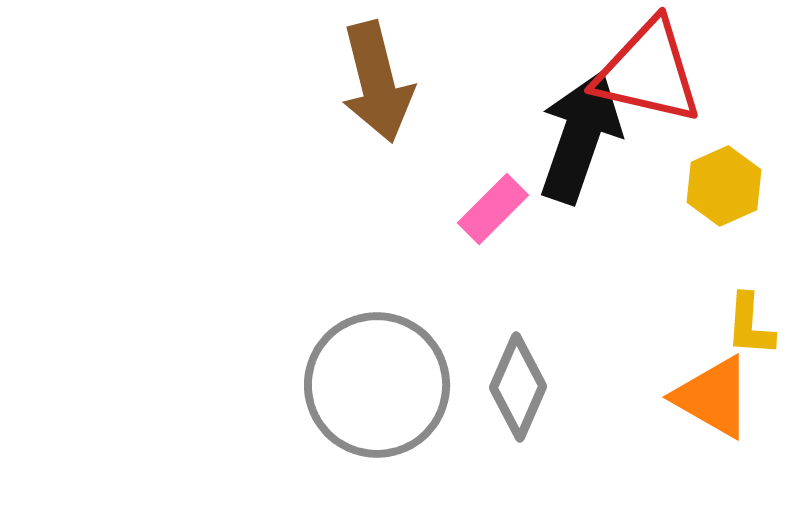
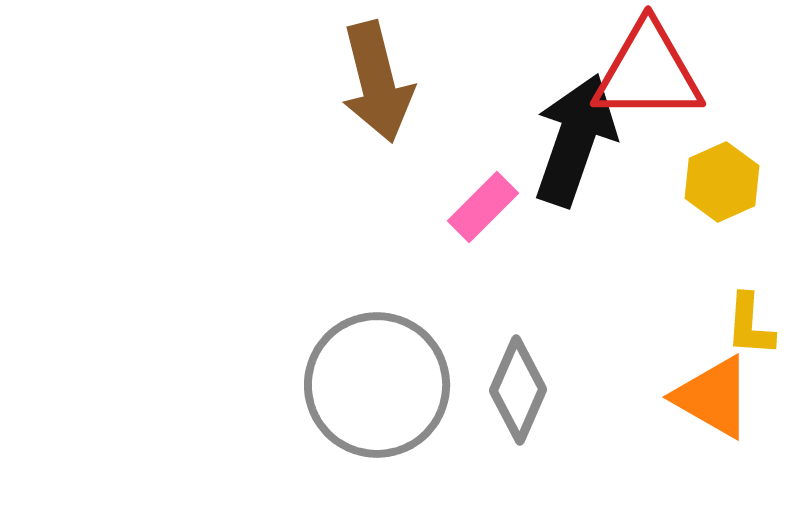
red triangle: rotated 13 degrees counterclockwise
black arrow: moved 5 px left, 3 px down
yellow hexagon: moved 2 px left, 4 px up
pink rectangle: moved 10 px left, 2 px up
gray diamond: moved 3 px down
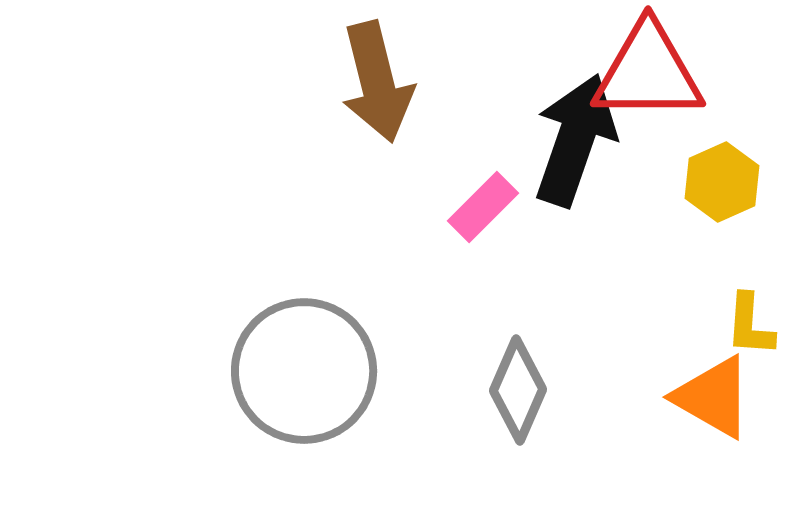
gray circle: moved 73 px left, 14 px up
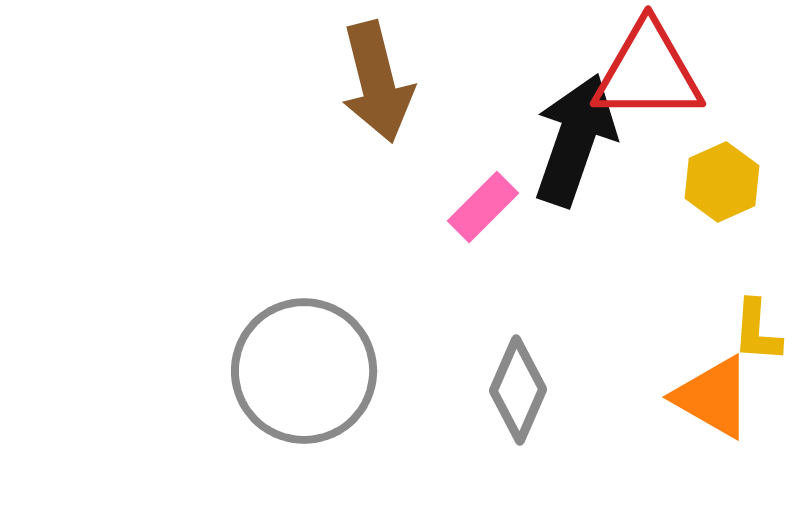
yellow L-shape: moved 7 px right, 6 px down
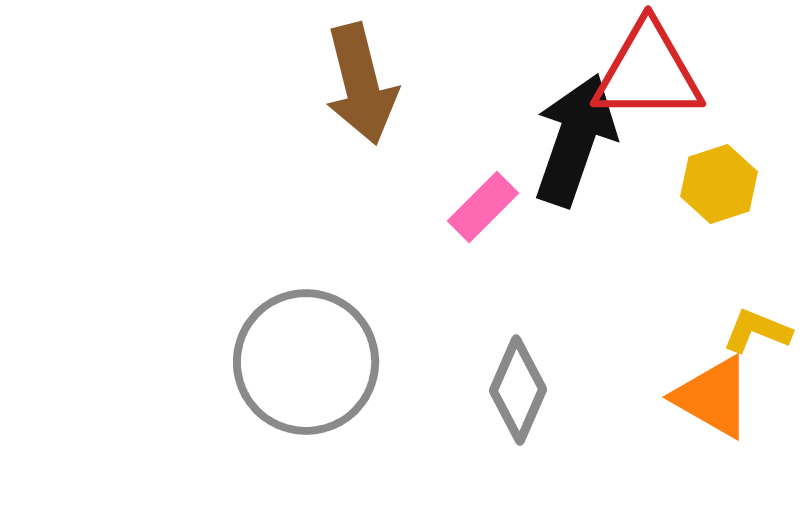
brown arrow: moved 16 px left, 2 px down
yellow hexagon: moved 3 px left, 2 px down; rotated 6 degrees clockwise
yellow L-shape: rotated 108 degrees clockwise
gray circle: moved 2 px right, 9 px up
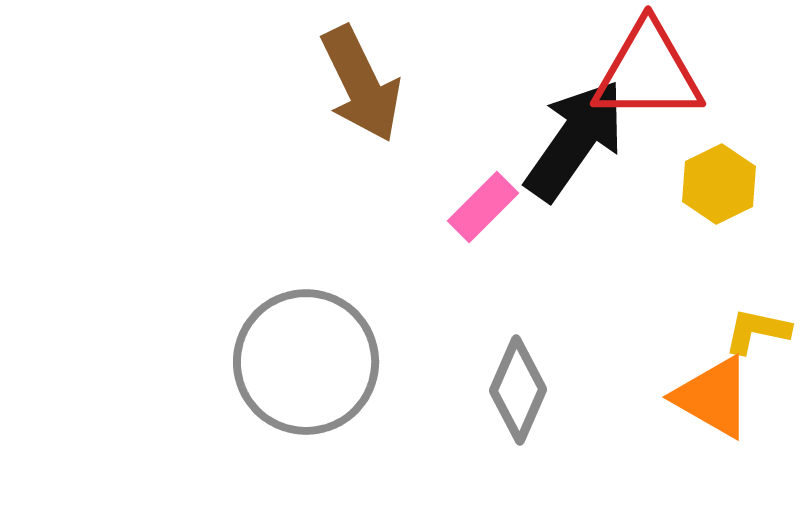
brown arrow: rotated 12 degrees counterclockwise
black arrow: rotated 16 degrees clockwise
yellow hexagon: rotated 8 degrees counterclockwise
yellow L-shape: rotated 10 degrees counterclockwise
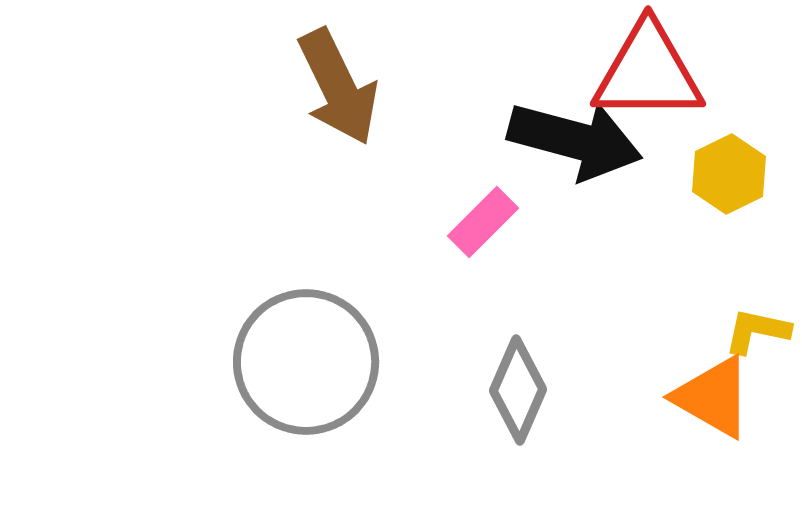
brown arrow: moved 23 px left, 3 px down
black arrow: rotated 70 degrees clockwise
yellow hexagon: moved 10 px right, 10 px up
pink rectangle: moved 15 px down
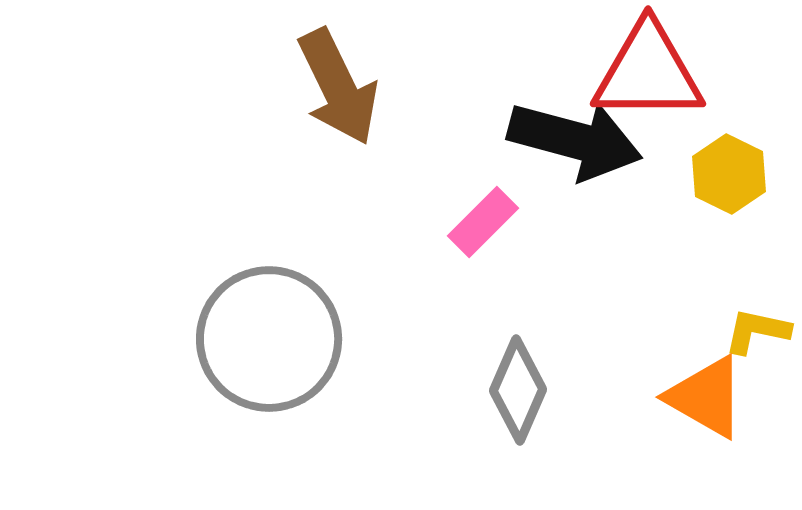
yellow hexagon: rotated 8 degrees counterclockwise
gray circle: moved 37 px left, 23 px up
orange triangle: moved 7 px left
